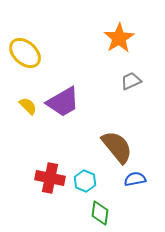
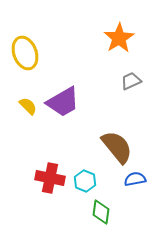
yellow ellipse: rotated 28 degrees clockwise
green diamond: moved 1 px right, 1 px up
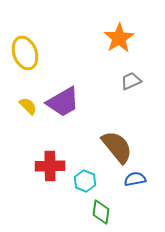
red cross: moved 12 px up; rotated 12 degrees counterclockwise
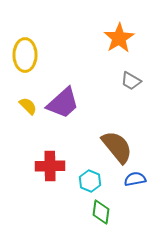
yellow ellipse: moved 2 px down; rotated 20 degrees clockwise
gray trapezoid: rotated 125 degrees counterclockwise
purple trapezoid: moved 1 px down; rotated 12 degrees counterclockwise
cyan hexagon: moved 5 px right
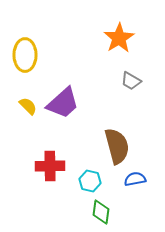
brown semicircle: moved 1 px up; rotated 24 degrees clockwise
cyan hexagon: rotated 10 degrees counterclockwise
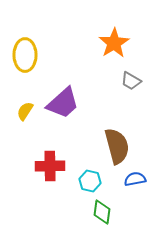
orange star: moved 5 px left, 5 px down
yellow semicircle: moved 3 px left, 5 px down; rotated 102 degrees counterclockwise
green diamond: moved 1 px right
